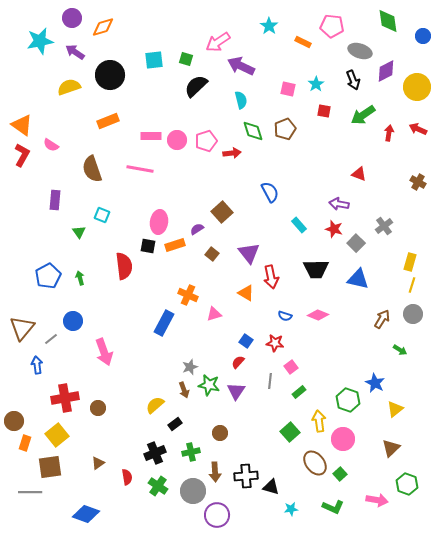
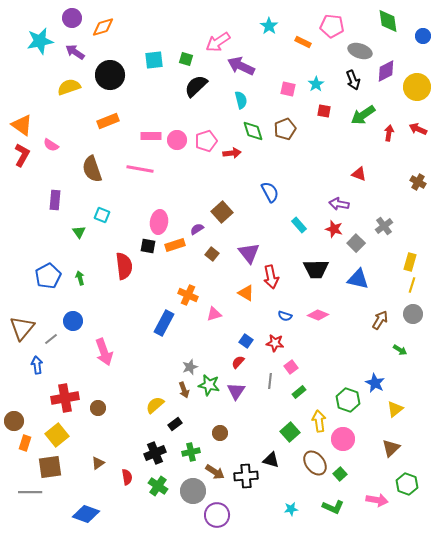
brown arrow at (382, 319): moved 2 px left, 1 px down
brown arrow at (215, 472): rotated 54 degrees counterclockwise
black triangle at (271, 487): moved 27 px up
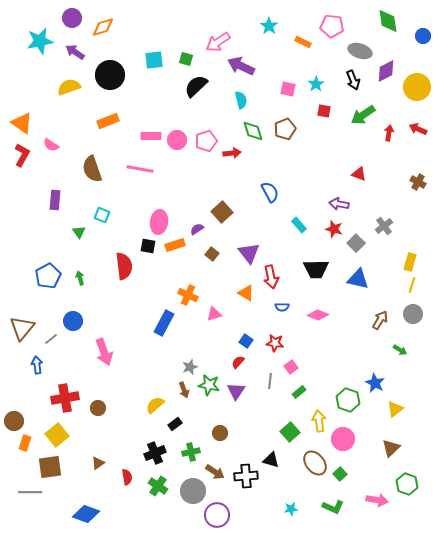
orange triangle at (22, 125): moved 2 px up
blue semicircle at (285, 316): moved 3 px left, 9 px up; rotated 16 degrees counterclockwise
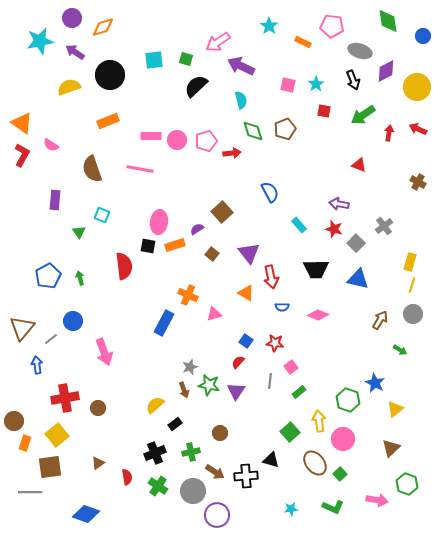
pink square at (288, 89): moved 4 px up
red triangle at (359, 174): moved 9 px up
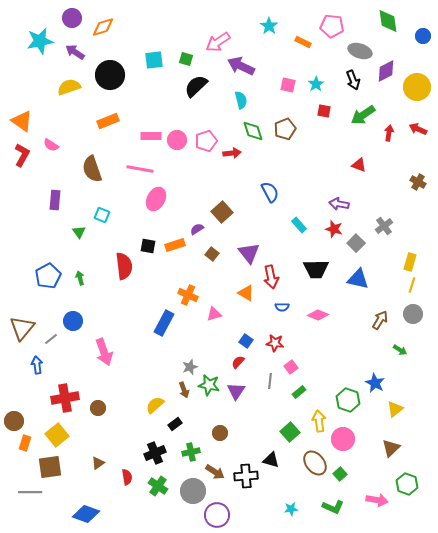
orange triangle at (22, 123): moved 2 px up
pink ellipse at (159, 222): moved 3 px left, 23 px up; rotated 20 degrees clockwise
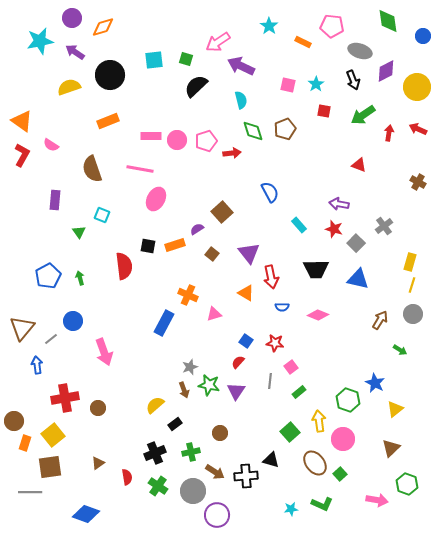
yellow square at (57, 435): moved 4 px left
green L-shape at (333, 507): moved 11 px left, 3 px up
